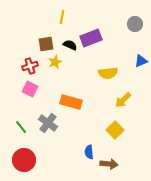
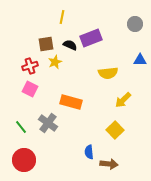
blue triangle: moved 1 px left, 1 px up; rotated 24 degrees clockwise
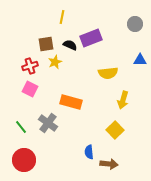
yellow arrow: rotated 30 degrees counterclockwise
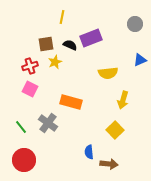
blue triangle: rotated 24 degrees counterclockwise
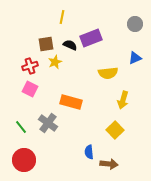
blue triangle: moved 5 px left, 2 px up
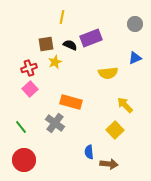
red cross: moved 1 px left, 2 px down
pink square: rotated 21 degrees clockwise
yellow arrow: moved 2 px right, 5 px down; rotated 120 degrees clockwise
gray cross: moved 7 px right
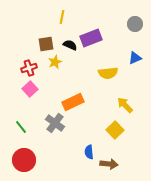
orange rectangle: moved 2 px right; rotated 40 degrees counterclockwise
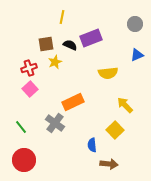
blue triangle: moved 2 px right, 3 px up
blue semicircle: moved 3 px right, 7 px up
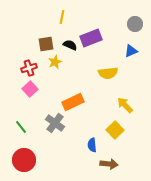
blue triangle: moved 6 px left, 4 px up
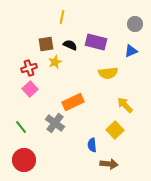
purple rectangle: moved 5 px right, 4 px down; rotated 35 degrees clockwise
